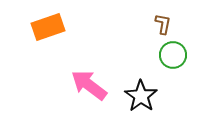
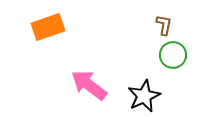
brown L-shape: moved 1 px right, 1 px down
black star: moved 3 px right; rotated 12 degrees clockwise
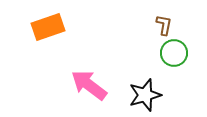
green circle: moved 1 px right, 2 px up
black star: moved 1 px right, 1 px up; rotated 8 degrees clockwise
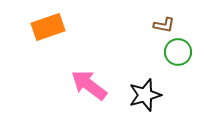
brown L-shape: rotated 90 degrees clockwise
green circle: moved 4 px right, 1 px up
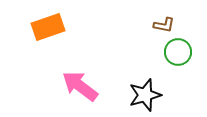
pink arrow: moved 9 px left, 1 px down
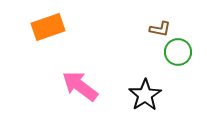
brown L-shape: moved 4 px left, 4 px down
black star: rotated 16 degrees counterclockwise
